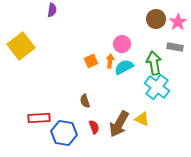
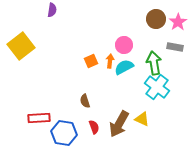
pink circle: moved 2 px right, 1 px down
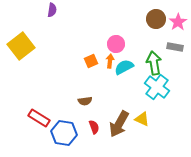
pink circle: moved 8 px left, 1 px up
brown semicircle: rotated 80 degrees counterclockwise
red rectangle: rotated 35 degrees clockwise
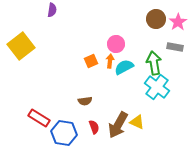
yellow triangle: moved 5 px left, 3 px down
brown arrow: moved 1 px left, 1 px down
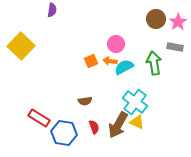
yellow square: rotated 8 degrees counterclockwise
orange arrow: rotated 88 degrees counterclockwise
cyan cross: moved 22 px left, 15 px down
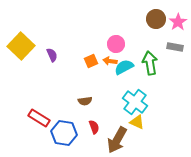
purple semicircle: moved 45 px down; rotated 32 degrees counterclockwise
green arrow: moved 4 px left
brown arrow: moved 1 px left, 15 px down
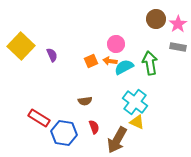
pink star: moved 2 px down
gray rectangle: moved 3 px right
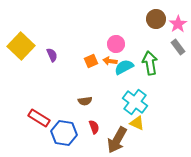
gray rectangle: rotated 42 degrees clockwise
yellow triangle: moved 1 px down
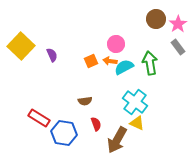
red semicircle: moved 2 px right, 3 px up
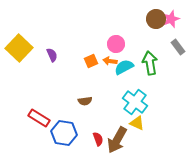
pink star: moved 7 px left, 5 px up; rotated 12 degrees clockwise
yellow square: moved 2 px left, 2 px down
red semicircle: moved 2 px right, 15 px down
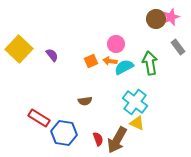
pink star: moved 2 px up
yellow square: moved 1 px down
purple semicircle: rotated 16 degrees counterclockwise
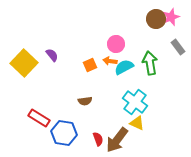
yellow square: moved 5 px right, 14 px down
orange square: moved 1 px left, 4 px down
brown arrow: rotated 8 degrees clockwise
